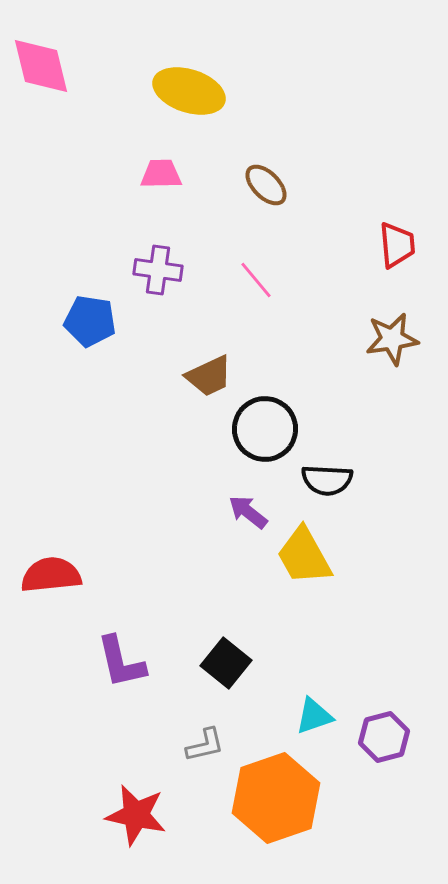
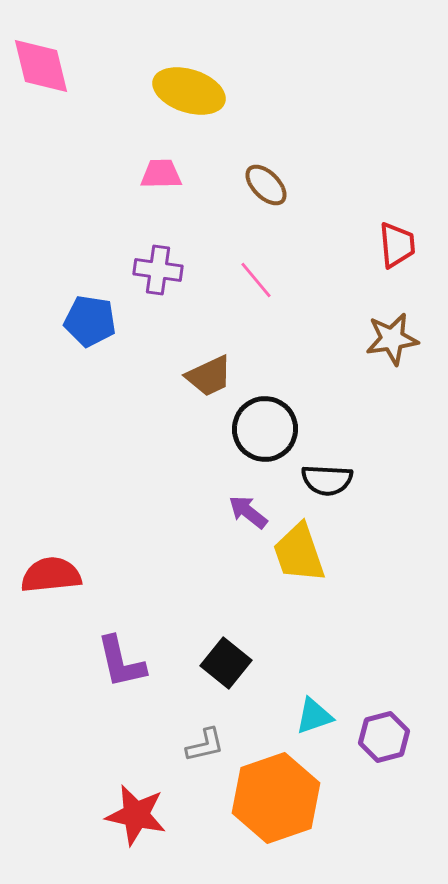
yellow trapezoid: moved 5 px left, 3 px up; rotated 10 degrees clockwise
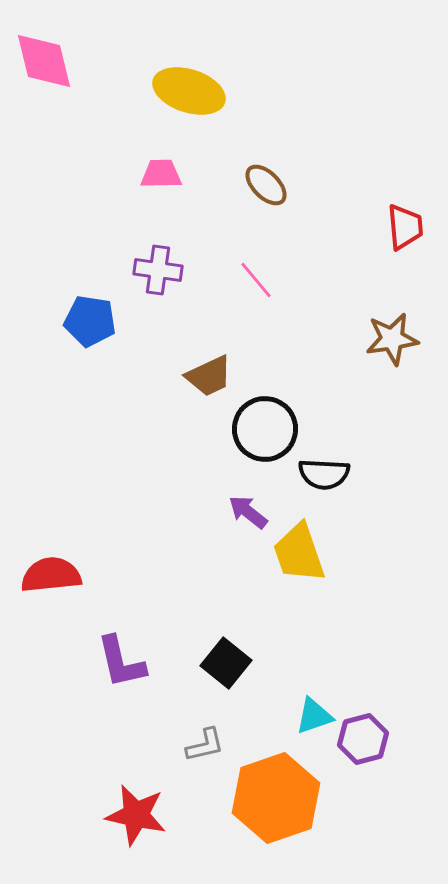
pink diamond: moved 3 px right, 5 px up
red trapezoid: moved 8 px right, 18 px up
black semicircle: moved 3 px left, 6 px up
purple hexagon: moved 21 px left, 2 px down
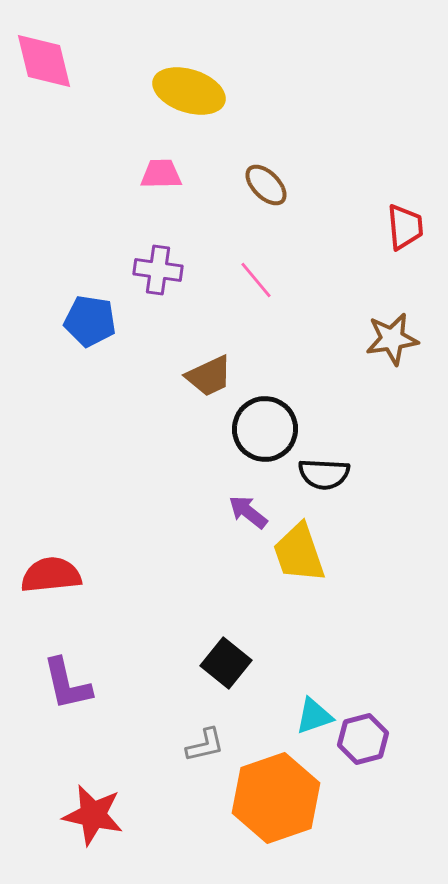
purple L-shape: moved 54 px left, 22 px down
red star: moved 43 px left
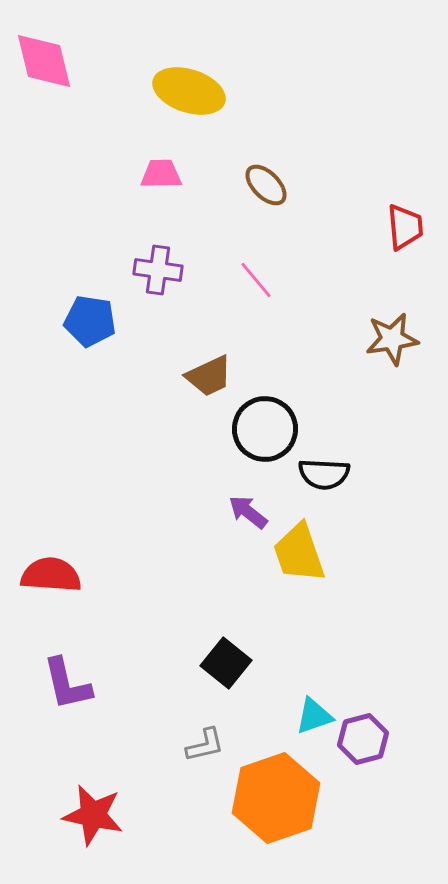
red semicircle: rotated 10 degrees clockwise
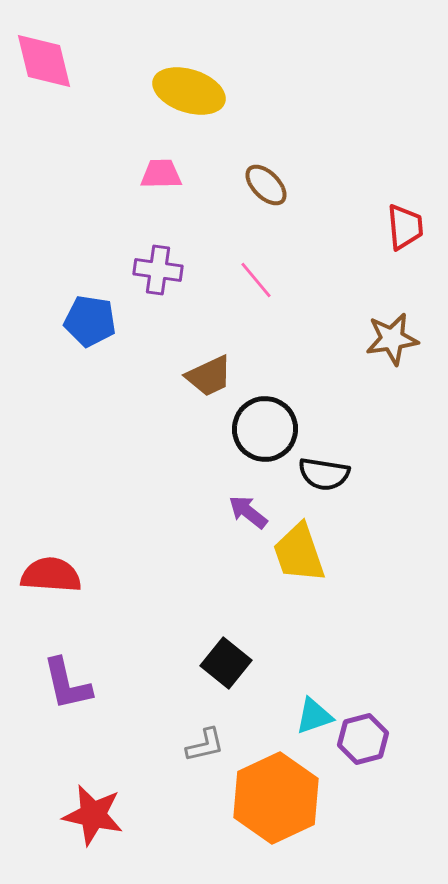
black semicircle: rotated 6 degrees clockwise
orange hexagon: rotated 6 degrees counterclockwise
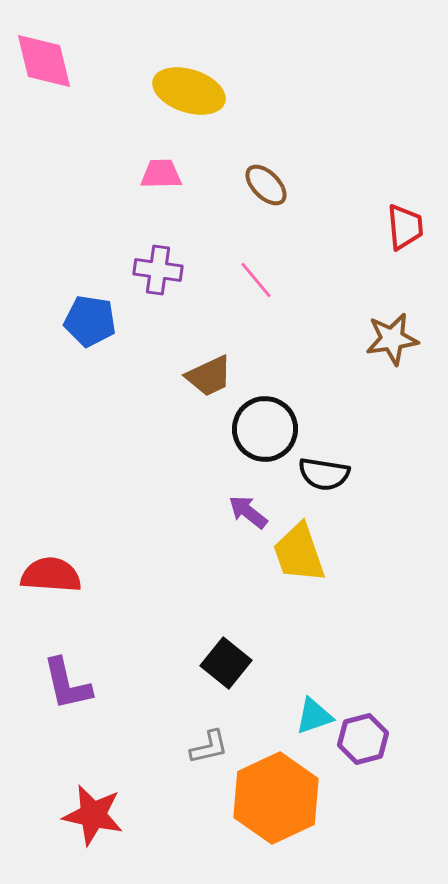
gray L-shape: moved 4 px right, 2 px down
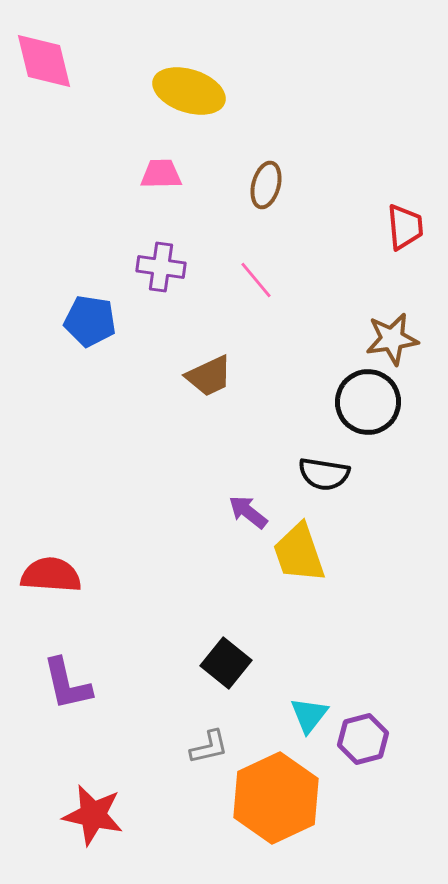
brown ellipse: rotated 60 degrees clockwise
purple cross: moved 3 px right, 3 px up
black circle: moved 103 px right, 27 px up
cyan triangle: moved 5 px left, 1 px up; rotated 33 degrees counterclockwise
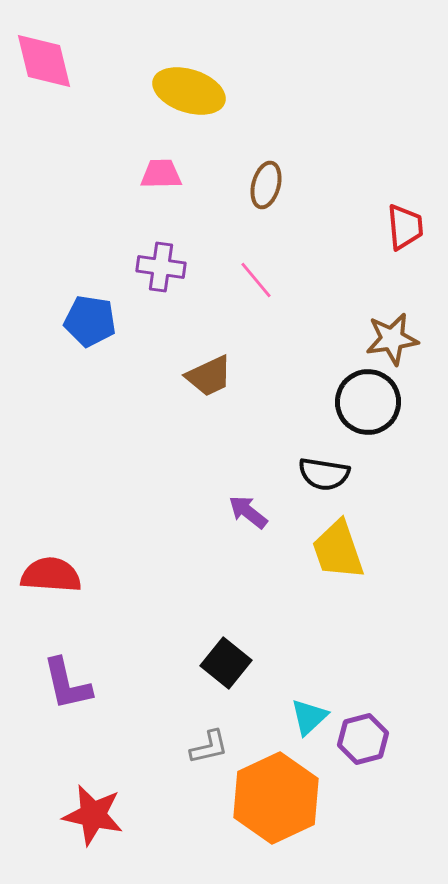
yellow trapezoid: moved 39 px right, 3 px up
cyan triangle: moved 2 px down; rotated 9 degrees clockwise
